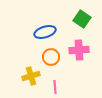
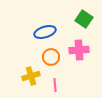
green square: moved 2 px right
pink line: moved 2 px up
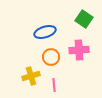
pink line: moved 1 px left
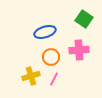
pink line: moved 6 px up; rotated 32 degrees clockwise
